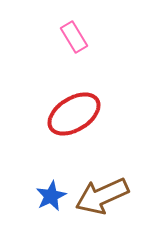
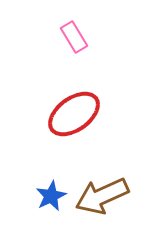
red ellipse: rotated 4 degrees counterclockwise
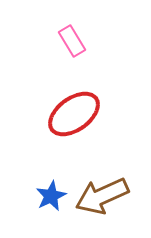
pink rectangle: moved 2 px left, 4 px down
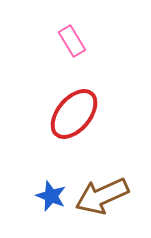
red ellipse: rotated 14 degrees counterclockwise
blue star: rotated 24 degrees counterclockwise
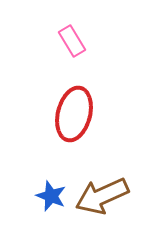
red ellipse: rotated 26 degrees counterclockwise
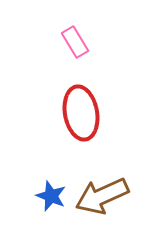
pink rectangle: moved 3 px right, 1 px down
red ellipse: moved 7 px right, 1 px up; rotated 24 degrees counterclockwise
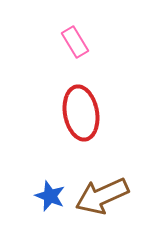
blue star: moved 1 px left
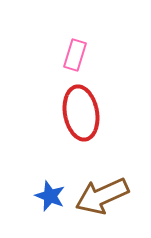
pink rectangle: moved 13 px down; rotated 48 degrees clockwise
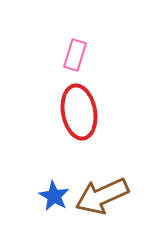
red ellipse: moved 2 px left, 1 px up
blue star: moved 4 px right; rotated 8 degrees clockwise
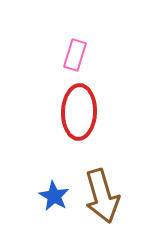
red ellipse: rotated 12 degrees clockwise
brown arrow: rotated 82 degrees counterclockwise
